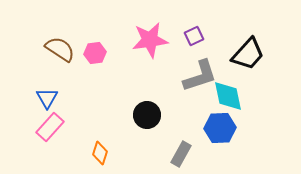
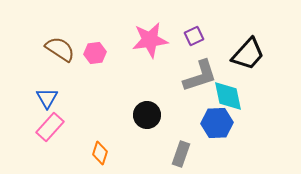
blue hexagon: moved 3 px left, 5 px up
gray rectangle: rotated 10 degrees counterclockwise
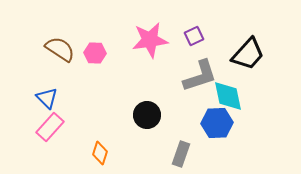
pink hexagon: rotated 10 degrees clockwise
blue triangle: rotated 15 degrees counterclockwise
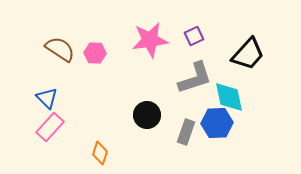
gray L-shape: moved 5 px left, 2 px down
cyan diamond: moved 1 px right, 1 px down
gray rectangle: moved 5 px right, 22 px up
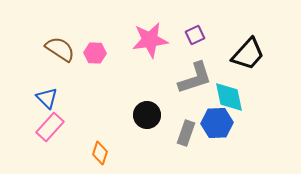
purple square: moved 1 px right, 1 px up
gray rectangle: moved 1 px down
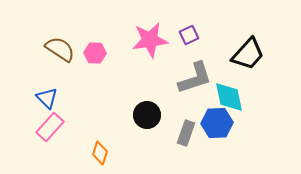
purple square: moved 6 px left
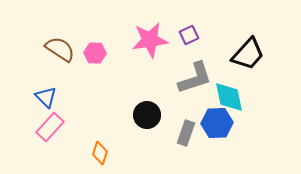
blue triangle: moved 1 px left, 1 px up
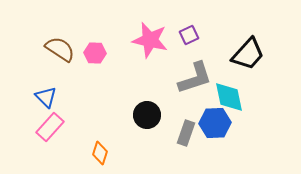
pink star: rotated 21 degrees clockwise
blue hexagon: moved 2 px left
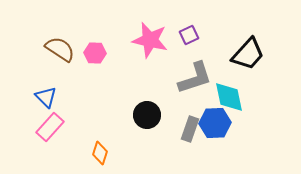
gray rectangle: moved 4 px right, 4 px up
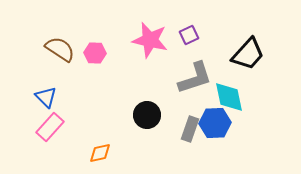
orange diamond: rotated 60 degrees clockwise
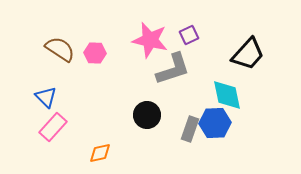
gray L-shape: moved 22 px left, 9 px up
cyan diamond: moved 2 px left, 2 px up
pink rectangle: moved 3 px right
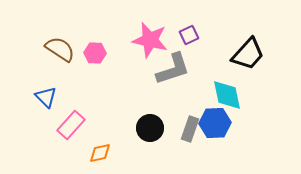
black circle: moved 3 px right, 13 px down
pink rectangle: moved 18 px right, 2 px up
